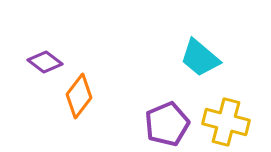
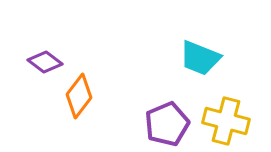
cyan trapezoid: rotated 18 degrees counterclockwise
yellow cross: moved 1 px up
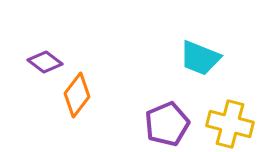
orange diamond: moved 2 px left, 1 px up
yellow cross: moved 4 px right, 3 px down
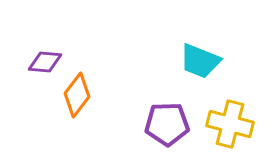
cyan trapezoid: moved 3 px down
purple diamond: rotated 32 degrees counterclockwise
purple pentagon: rotated 21 degrees clockwise
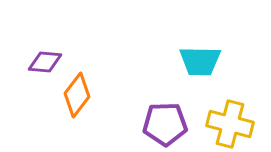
cyan trapezoid: rotated 21 degrees counterclockwise
purple pentagon: moved 2 px left
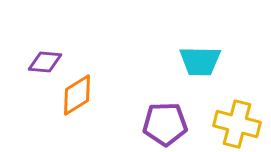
orange diamond: rotated 21 degrees clockwise
yellow cross: moved 7 px right
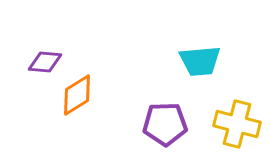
cyan trapezoid: rotated 6 degrees counterclockwise
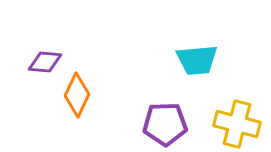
cyan trapezoid: moved 3 px left, 1 px up
orange diamond: rotated 33 degrees counterclockwise
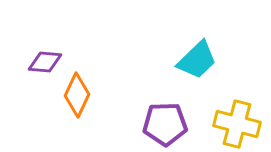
cyan trapezoid: rotated 39 degrees counterclockwise
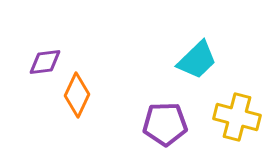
purple diamond: rotated 12 degrees counterclockwise
yellow cross: moved 7 px up
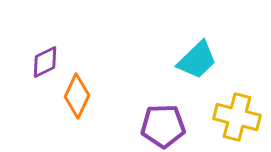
purple diamond: rotated 20 degrees counterclockwise
orange diamond: moved 1 px down
purple pentagon: moved 2 px left, 2 px down
